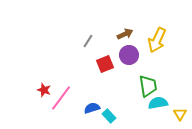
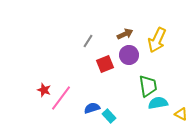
yellow triangle: moved 1 px right; rotated 32 degrees counterclockwise
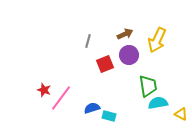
gray line: rotated 16 degrees counterclockwise
cyan rectangle: rotated 32 degrees counterclockwise
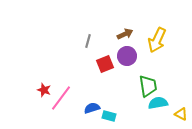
purple circle: moved 2 px left, 1 px down
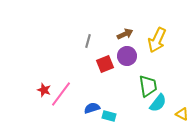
pink line: moved 4 px up
cyan semicircle: rotated 138 degrees clockwise
yellow triangle: moved 1 px right
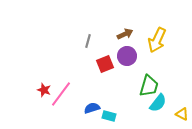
green trapezoid: moved 1 px right; rotated 25 degrees clockwise
